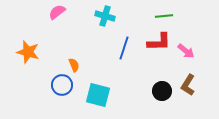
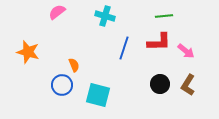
black circle: moved 2 px left, 7 px up
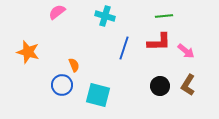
black circle: moved 2 px down
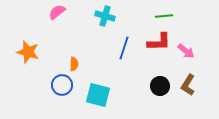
orange semicircle: moved 1 px up; rotated 24 degrees clockwise
